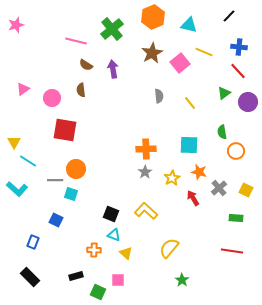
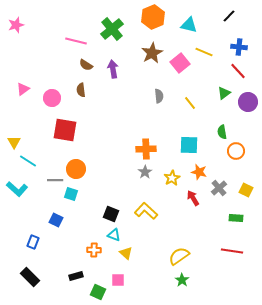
yellow semicircle at (169, 248): moved 10 px right, 8 px down; rotated 15 degrees clockwise
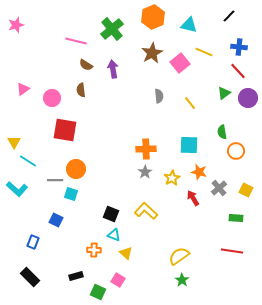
purple circle at (248, 102): moved 4 px up
pink square at (118, 280): rotated 32 degrees clockwise
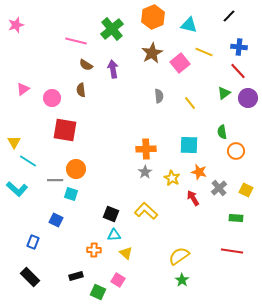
yellow star at (172, 178): rotated 14 degrees counterclockwise
cyan triangle at (114, 235): rotated 24 degrees counterclockwise
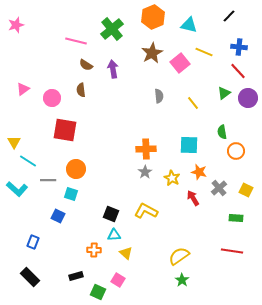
yellow line at (190, 103): moved 3 px right
gray line at (55, 180): moved 7 px left
yellow L-shape at (146, 211): rotated 15 degrees counterclockwise
blue square at (56, 220): moved 2 px right, 4 px up
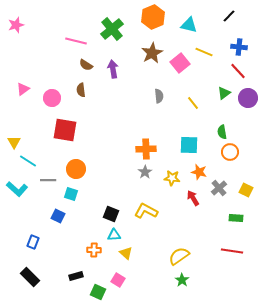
orange circle at (236, 151): moved 6 px left, 1 px down
yellow star at (172, 178): rotated 21 degrees counterclockwise
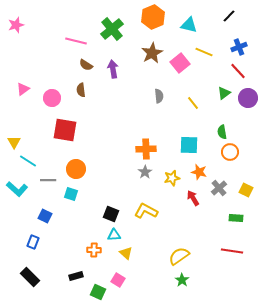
blue cross at (239, 47): rotated 28 degrees counterclockwise
yellow star at (172, 178): rotated 21 degrees counterclockwise
blue square at (58, 216): moved 13 px left
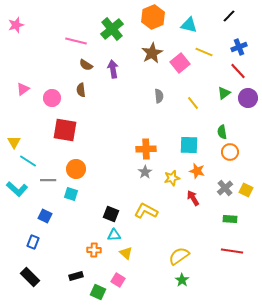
orange star at (199, 172): moved 2 px left, 1 px up
gray cross at (219, 188): moved 6 px right
green rectangle at (236, 218): moved 6 px left, 1 px down
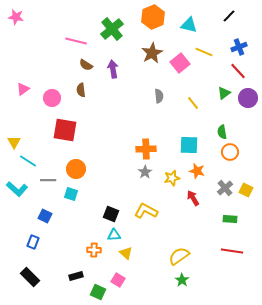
pink star at (16, 25): moved 8 px up; rotated 28 degrees clockwise
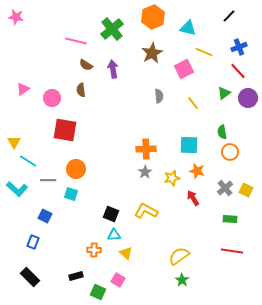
cyan triangle at (189, 25): moved 1 px left, 3 px down
pink square at (180, 63): moved 4 px right, 6 px down; rotated 12 degrees clockwise
